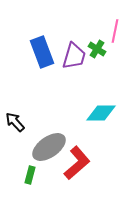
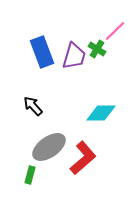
pink line: rotated 35 degrees clockwise
black arrow: moved 18 px right, 16 px up
red L-shape: moved 6 px right, 5 px up
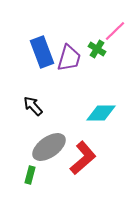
purple trapezoid: moved 5 px left, 2 px down
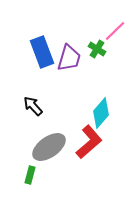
cyan diamond: rotated 48 degrees counterclockwise
red L-shape: moved 6 px right, 16 px up
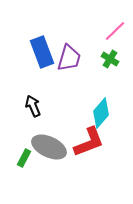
green cross: moved 13 px right, 10 px down
black arrow: rotated 20 degrees clockwise
red L-shape: rotated 20 degrees clockwise
gray ellipse: rotated 60 degrees clockwise
green rectangle: moved 6 px left, 17 px up; rotated 12 degrees clockwise
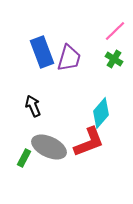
green cross: moved 4 px right
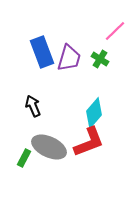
green cross: moved 14 px left
cyan diamond: moved 7 px left
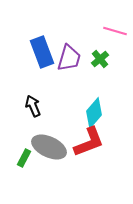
pink line: rotated 60 degrees clockwise
green cross: rotated 18 degrees clockwise
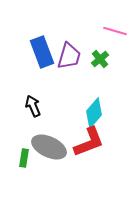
purple trapezoid: moved 2 px up
green rectangle: rotated 18 degrees counterclockwise
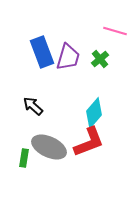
purple trapezoid: moved 1 px left, 1 px down
black arrow: rotated 25 degrees counterclockwise
